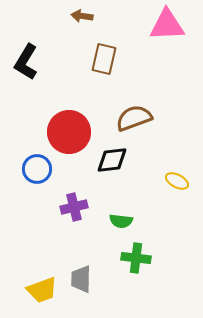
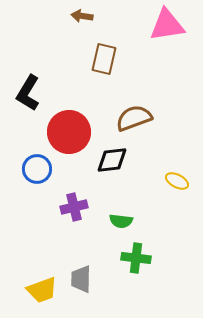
pink triangle: rotated 6 degrees counterclockwise
black L-shape: moved 2 px right, 31 px down
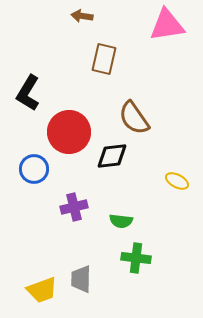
brown semicircle: rotated 105 degrees counterclockwise
black diamond: moved 4 px up
blue circle: moved 3 px left
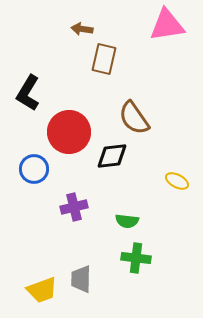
brown arrow: moved 13 px down
green semicircle: moved 6 px right
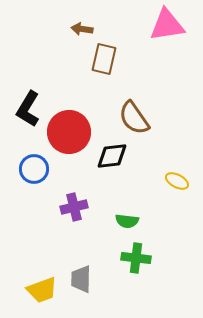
black L-shape: moved 16 px down
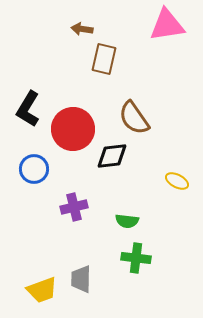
red circle: moved 4 px right, 3 px up
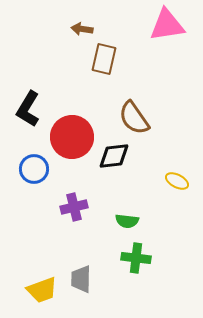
red circle: moved 1 px left, 8 px down
black diamond: moved 2 px right
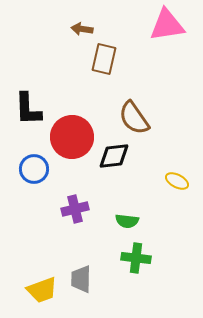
black L-shape: rotated 33 degrees counterclockwise
purple cross: moved 1 px right, 2 px down
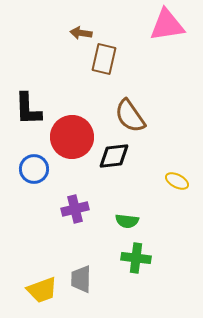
brown arrow: moved 1 px left, 4 px down
brown semicircle: moved 4 px left, 2 px up
